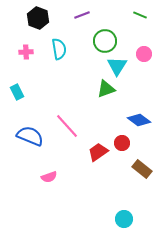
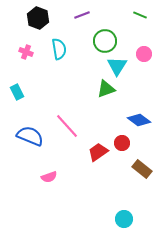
pink cross: rotated 24 degrees clockwise
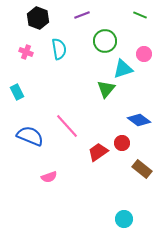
cyan triangle: moved 6 px right, 3 px down; rotated 40 degrees clockwise
green triangle: rotated 30 degrees counterclockwise
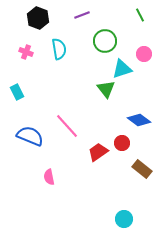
green line: rotated 40 degrees clockwise
cyan triangle: moved 1 px left
green triangle: rotated 18 degrees counterclockwise
pink semicircle: rotated 98 degrees clockwise
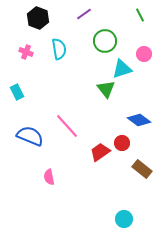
purple line: moved 2 px right, 1 px up; rotated 14 degrees counterclockwise
red trapezoid: moved 2 px right
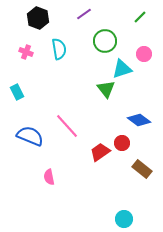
green line: moved 2 px down; rotated 72 degrees clockwise
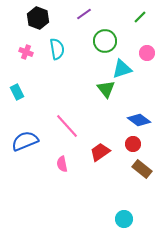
cyan semicircle: moved 2 px left
pink circle: moved 3 px right, 1 px up
blue semicircle: moved 5 px left, 5 px down; rotated 44 degrees counterclockwise
red circle: moved 11 px right, 1 px down
pink semicircle: moved 13 px right, 13 px up
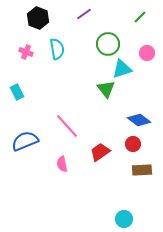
green circle: moved 3 px right, 3 px down
brown rectangle: moved 1 px down; rotated 42 degrees counterclockwise
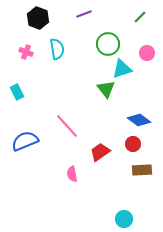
purple line: rotated 14 degrees clockwise
pink semicircle: moved 10 px right, 10 px down
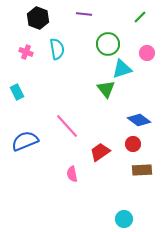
purple line: rotated 28 degrees clockwise
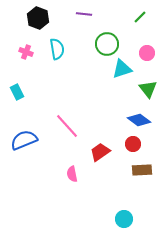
green circle: moved 1 px left
green triangle: moved 42 px right
blue semicircle: moved 1 px left, 1 px up
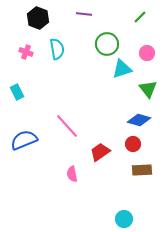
blue diamond: rotated 20 degrees counterclockwise
